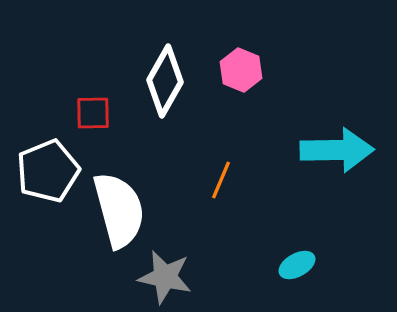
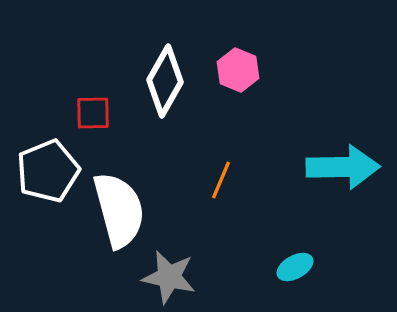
pink hexagon: moved 3 px left
cyan arrow: moved 6 px right, 17 px down
cyan ellipse: moved 2 px left, 2 px down
gray star: moved 4 px right
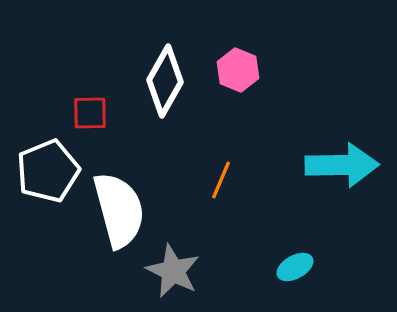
red square: moved 3 px left
cyan arrow: moved 1 px left, 2 px up
gray star: moved 4 px right, 6 px up; rotated 14 degrees clockwise
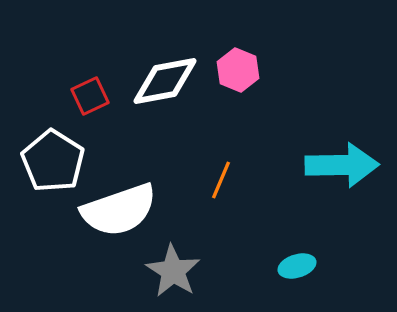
white diamond: rotated 50 degrees clockwise
red square: moved 17 px up; rotated 24 degrees counterclockwise
white pentagon: moved 5 px right, 10 px up; rotated 18 degrees counterclockwise
white semicircle: rotated 86 degrees clockwise
cyan ellipse: moved 2 px right, 1 px up; rotated 12 degrees clockwise
gray star: rotated 6 degrees clockwise
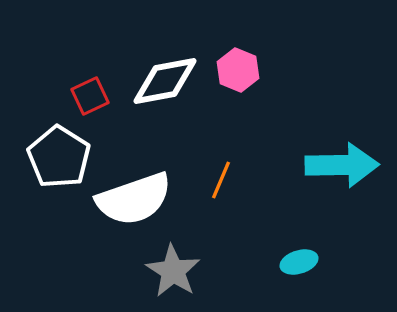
white pentagon: moved 6 px right, 4 px up
white semicircle: moved 15 px right, 11 px up
cyan ellipse: moved 2 px right, 4 px up
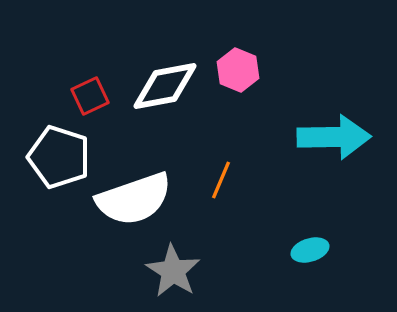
white diamond: moved 5 px down
white pentagon: rotated 14 degrees counterclockwise
cyan arrow: moved 8 px left, 28 px up
cyan ellipse: moved 11 px right, 12 px up
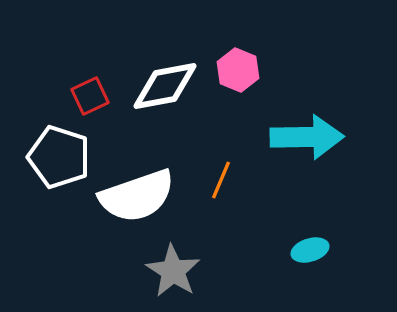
cyan arrow: moved 27 px left
white semicircle: moved 3 px right, 3 px up
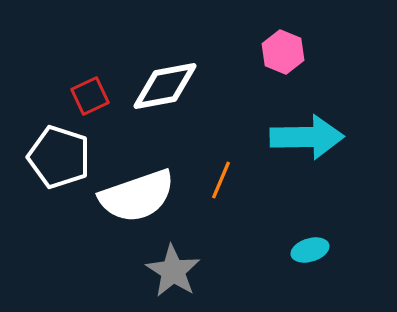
pink hexagon: moved 45 px right, 18 px up
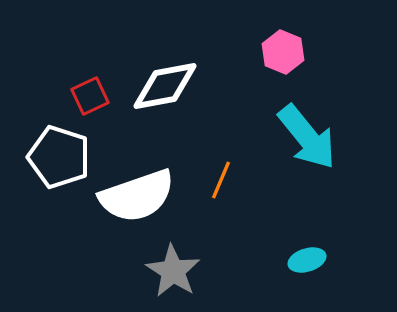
cyan arrow: rotated 52 degrees clockwise
cyan ellipse: moved 3 px left, 10 px down
